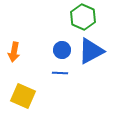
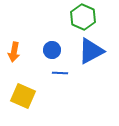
blue circle: moved 10 px left
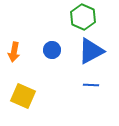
blue line: moved 31 px right, 12 px down
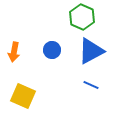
green hexagon: moved 1 px left
blue line: rotated 21 degrees clockwise
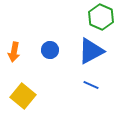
green hexagon: moved 19 px right
blue circle: moved 2 px left
yellow square: rotated 15 degrees clockwise
